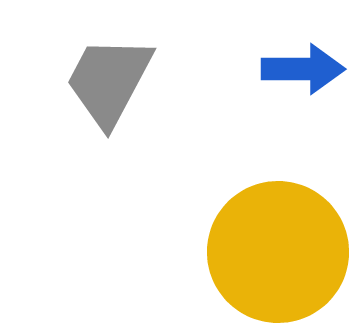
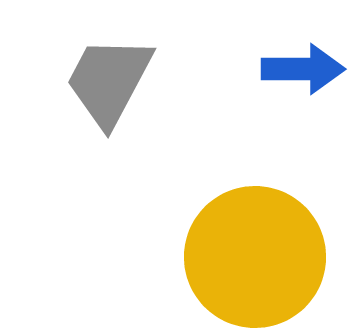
yellow circle: moved 23 px left, 5 px down
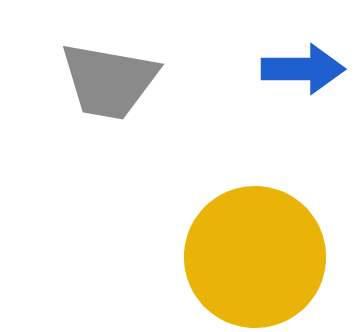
gray trapezoid: rotated 108 degrees counterclockwise
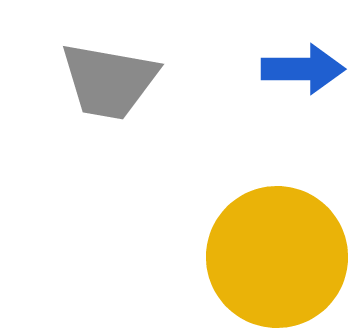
yellow circle: moved 22 px right
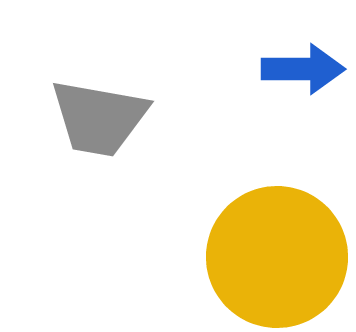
gray trapezoid: moved 10 px left, 37 px down
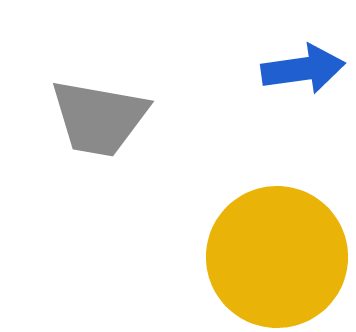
blue arrow: rotated 8 degrees counterclockwise
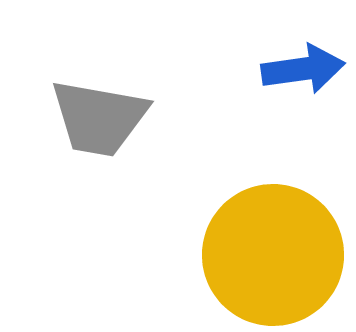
yellow circle: moved 4 px left, 2 px up
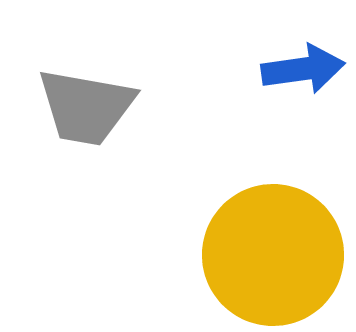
gray trapezoid: moved 13 px left, 11 px up
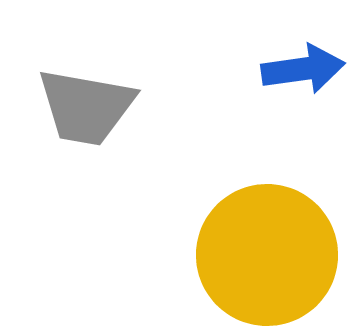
yellow circle: moved 6 px left
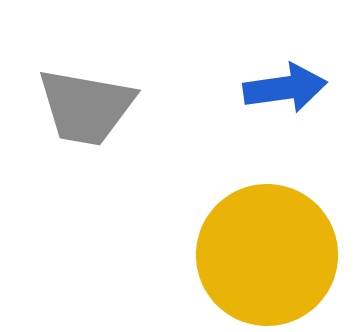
blue arrow: moved 18 px left, 19 px down
